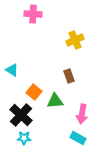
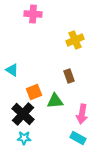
orange square: rotated 28 degrees clockwise
black cross: moved 2 px right, 1 px up
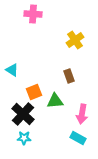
yellow cross: rotated 12 degrees counterclockwise
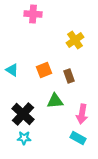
orange square: moved 10 px right, 22 px up
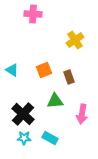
brown rectangle: moved 1 px down
cyan rectangle: moved 28 px left
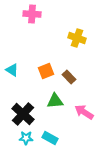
pink cross: moved 1 px left
yellow cross: moved 2 px right, 2 px up; rotated 36 degrees counterclockwise
orange square: moved 2 px right, 1 px down
brown rectangle: rotated 24 degrees counterclockwise
pink arrow: moved 2 px right, 2 px up; rotated 114 degrees clockwise
cyan star: moved 2 px right
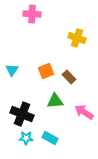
cyan triangle: rotated 32 degrees clockwise
black cross: moved 1 px left; rotated 20 degrees counterclockwise
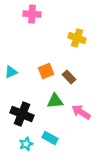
cyan triangle: moved 1 px left, 2 px down; rotated 32 degrees clockwise
pink arrow: moved 3 px left
cyan star: moved 6 px down; rotated 24 degrees counterclockwise
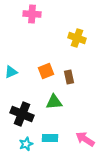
brown rectangle: rotated 32 degrees clockwise
green triangle: moved 1 px left, 1 px down
pink arrow: moved 4 px right, 27 px down
cyan rectangle: rotated 28 degrees counterclockwise
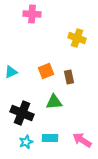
black cross: moved 1 px up
pink arrow: moved 3 px left, 1 px down
cyan star: moved 2 px up
